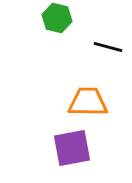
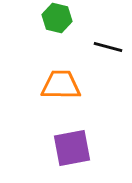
orange trapezoid: moved 27 px left, 17 px up
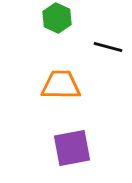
green hexagon: rotated 12 degrees clockwise
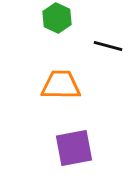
black line: moved 1 px up
purple square: moved 2 px right
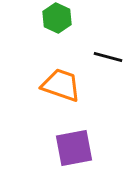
black line: moved 11 px down
orange trapezoid: rotated 18 degrees clockwise
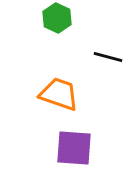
orange trapezoid: moved 2 px left, 9 px down
purple square: rotated 15 degrees clockwise
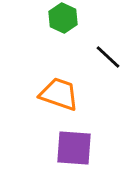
green hexagon: moved 6 px right
black line: rotated 28 degrees clockwise
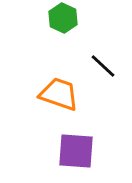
black line: moved 5 px left, 9 px down
purple square: moved 2 px right, 3 px down
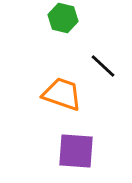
green hexagon: rotated 12 degrees counterclockwise
orange trapezoid: moved 3 px right
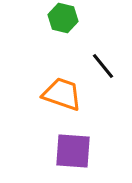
black line: rotated 8 degrees clockwise
purple square: moved 3 px left
